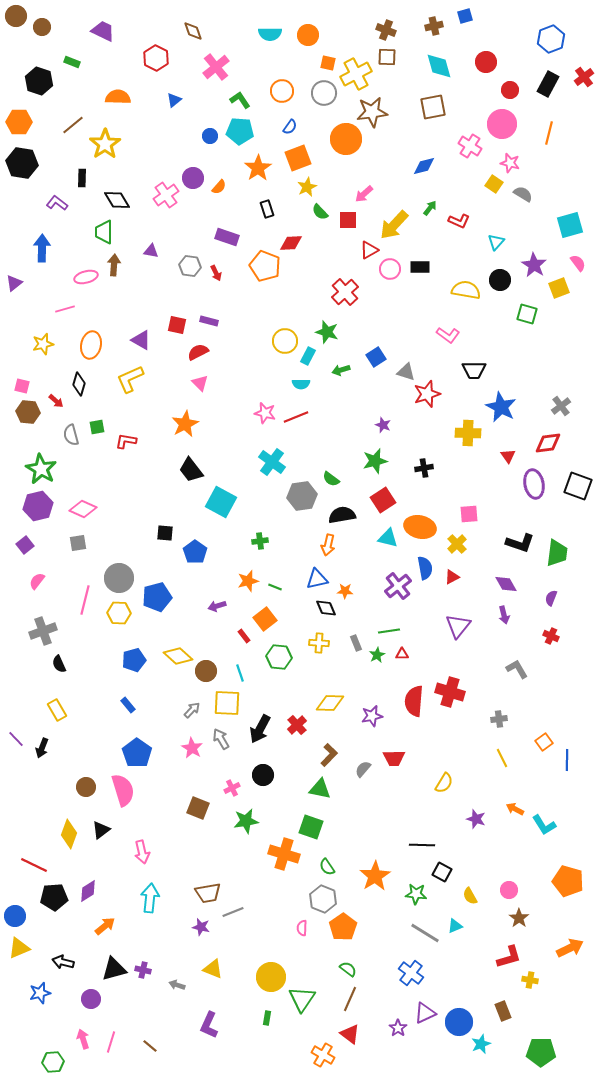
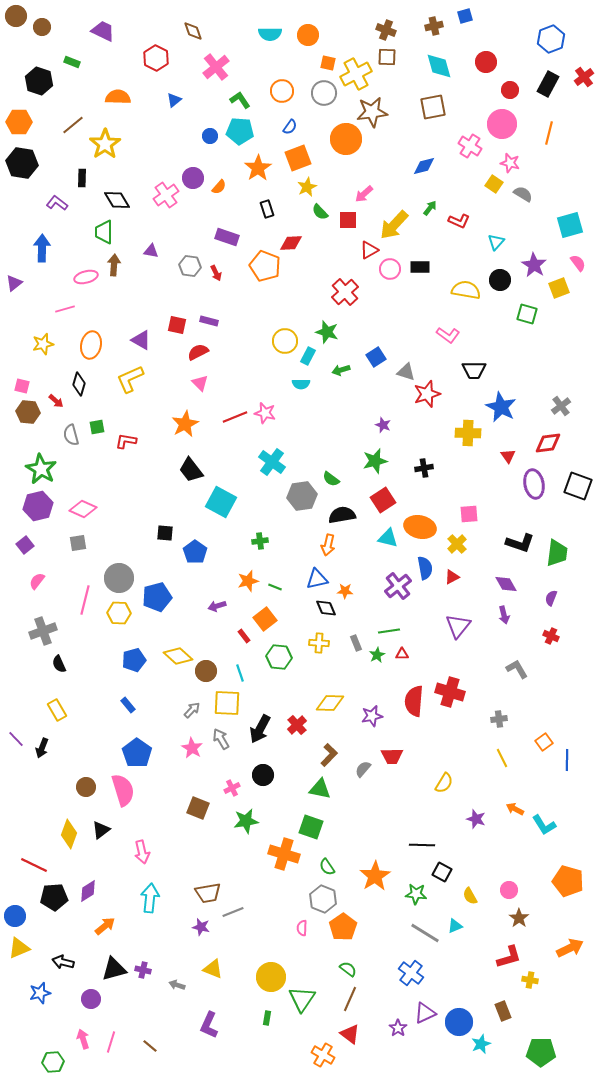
red line at (296, 417): moved 61 px left
red trapezoid at (394, 758): moved 2 px left, 2 px up
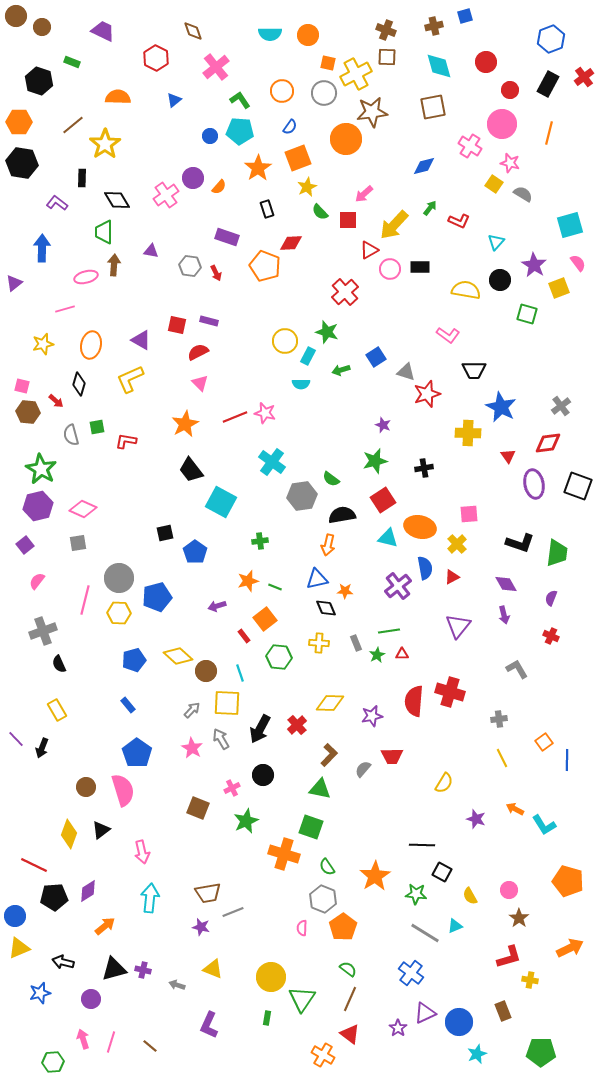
black square at (165, 533): rotated 18 degrees counterclockwise
green star at (246, 821): rotated 15 degrees counterclockwise
cyan star at (481, 1044): moved 4 px left, 10 px down
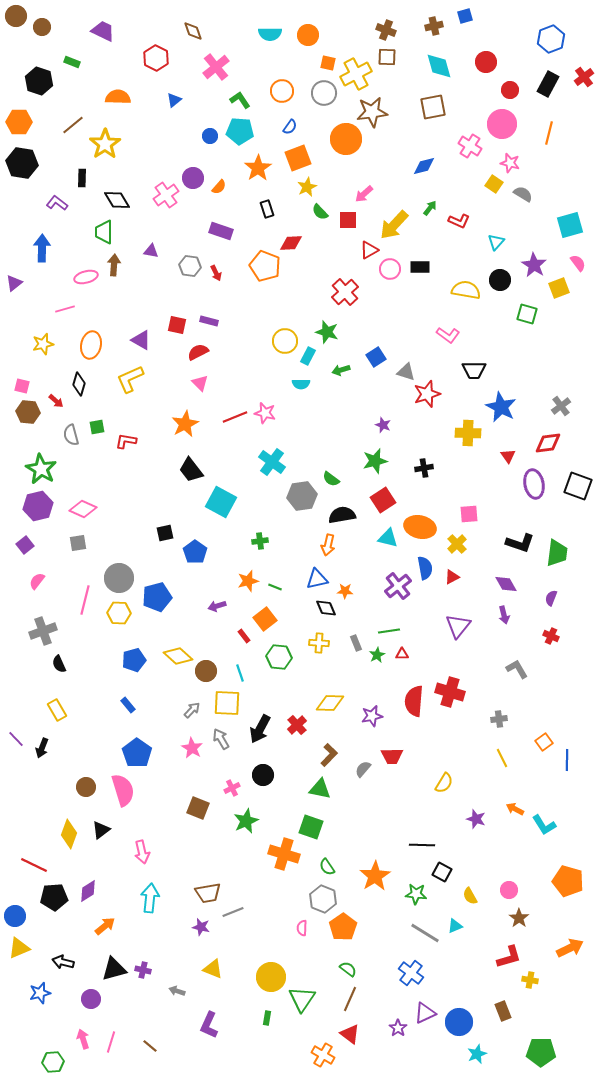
purple rectangle at (227, 237): moved 6 px left, 6 px up
gray arrow at (177, 985): moved 6 px down
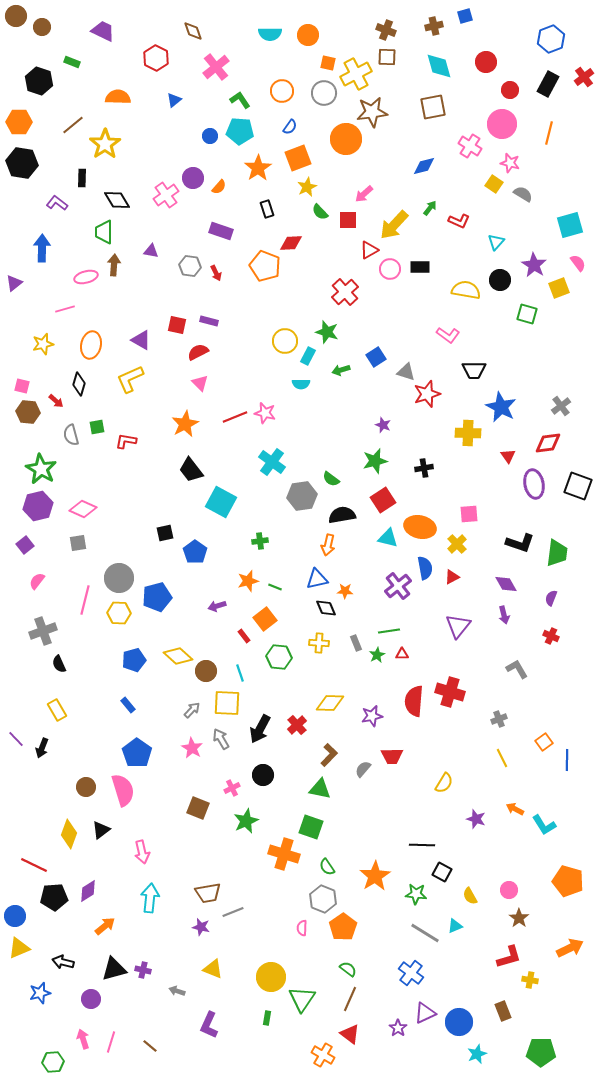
gray cross at (499, 719): rotated 14 degrees counterclockwise
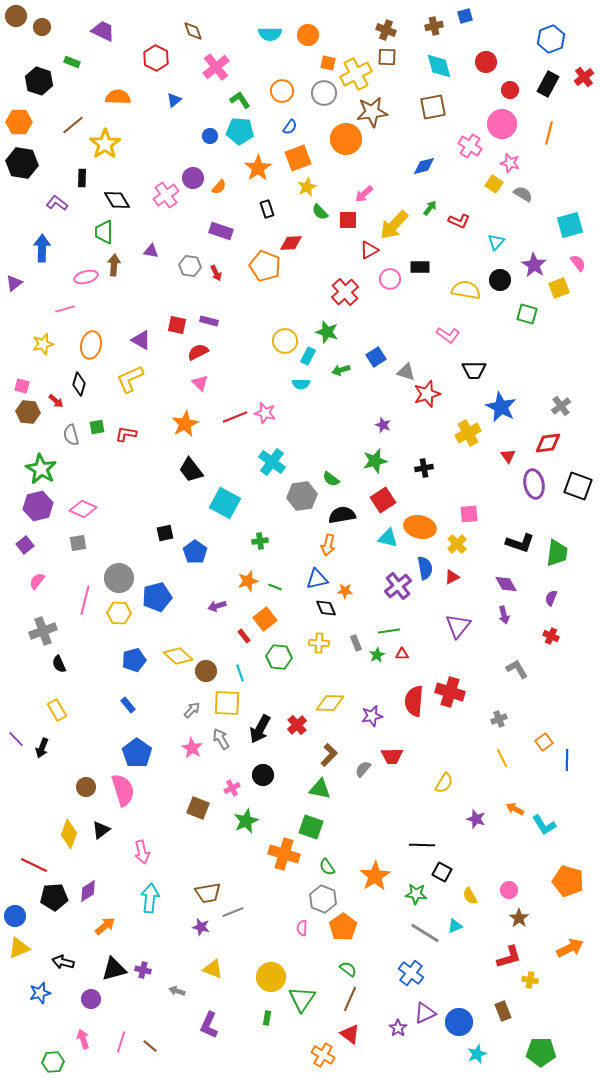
pink circle at (390, 269): moved 10 px down
yellow cross at (468, 433): rotated 30 degrees counterclockwise
red L-shape at (126, 441): moved 7 px up
cyan square at (221, 502): moved 4 px right, 1 px down
pink line at (111, 1042): moved 10 px right
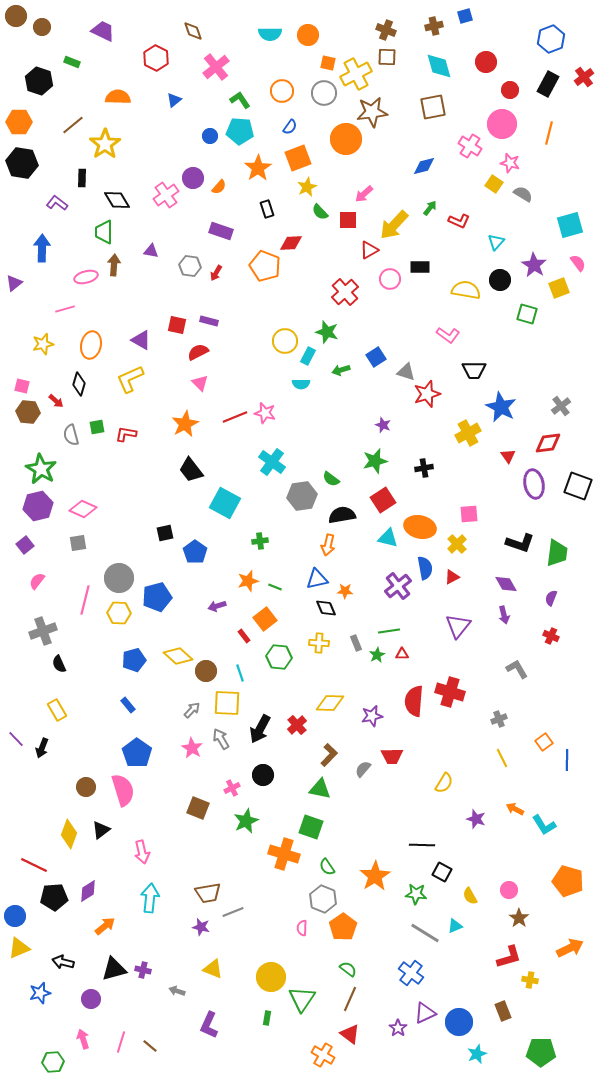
red arrow at (216, 273): rotated 56 degrees clockwise
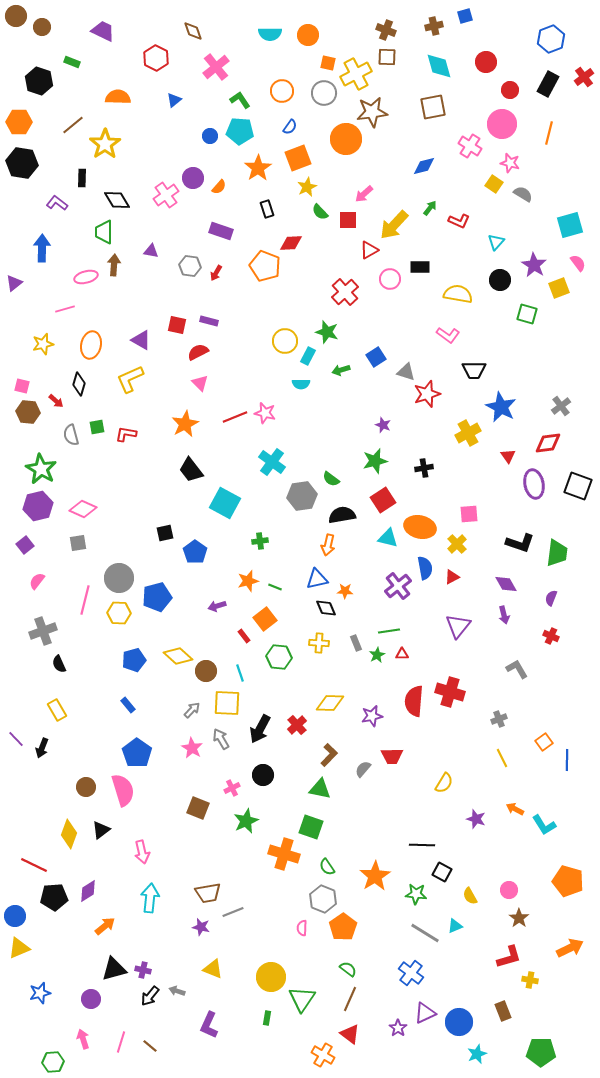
yellow semicircle at (466, 290): moved 8 px left, 4 px down
black arrow at (63, 962): moved 87 px right, 34 px down; rotated 65 degrees counterclockwise
